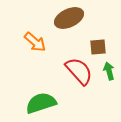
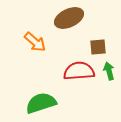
red semicircle: rotated 52 degrees counterclockwise
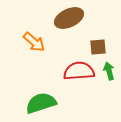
orange arrow: moved 1 px left
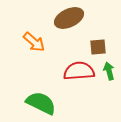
green semicircle: rotated 44 degrees clockwise
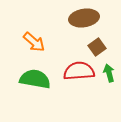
brown ellipse: moved 15 px right; rotated 16 degrees clockwise
brown square: moved 1 px left; rotated 30 degrees counterclockwise
green arrow: moved 2 px down
green semicircle: moved 6 px left, 24 px up; rotated 16 degrees counterclockwise
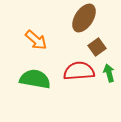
brown ellipse: rotated 48 degrees counterclockwise
orange arrow: moved 2 px right, 2 px up
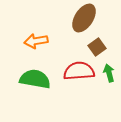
orange arrow: moved 1 px down; rotated 130 degrees clockwise
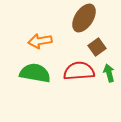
orange arrow: moved 4 px right
green semicircle: moved 6 px up
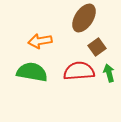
green semicircle: moved 3 px left, 1 px up
